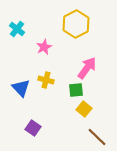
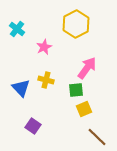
yellow square: rotated 28 degrees clockwise
purple square: moved 2 px up
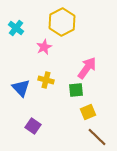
yellow hexagon: moved 14 px left, 2 px up
cyan cross: moved 1 px left, 1 px up
yellow square: moved 4 px right, 3 px down
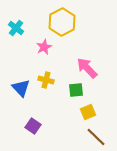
pink arrow: rotated 80 degrees counterclockwise
brown line: moved 1 px left
